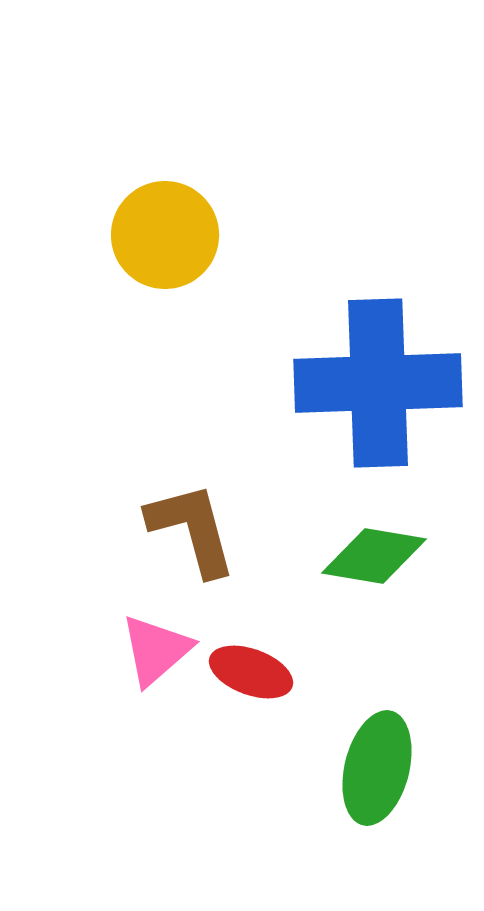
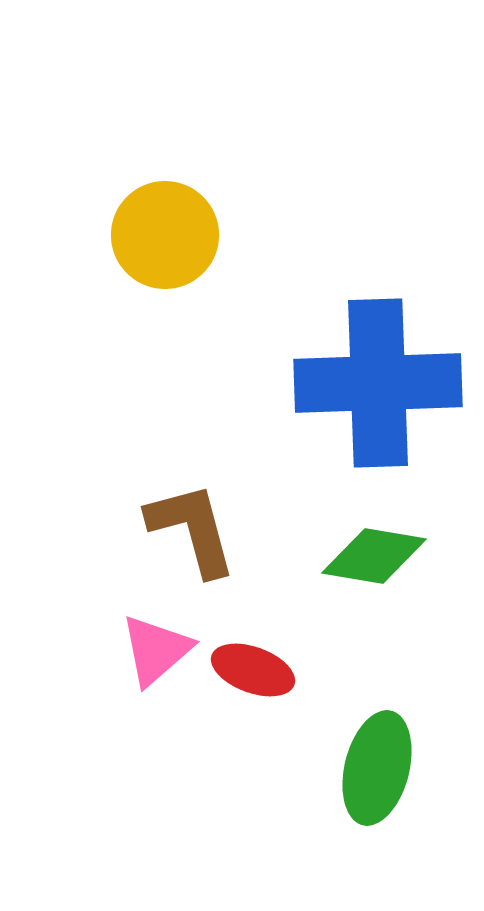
red ellipse: moved 2 px right, 2 px up
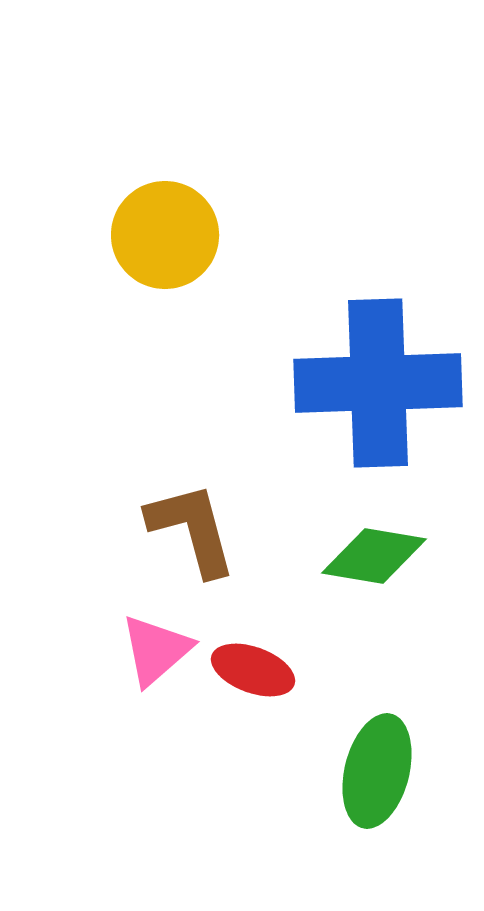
green ellipse: moved 3 px down
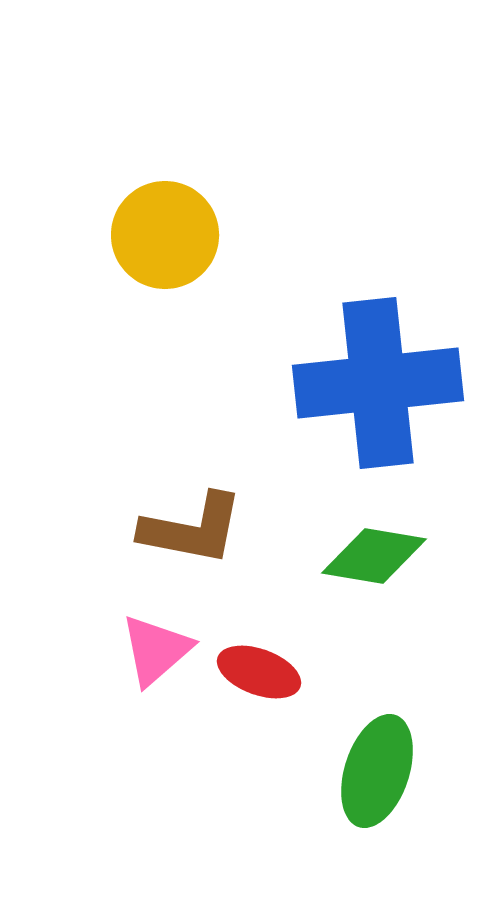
blue cross: rotated 4 degrees counterclockwise
brown L-shape: rotated 116 degrees clockwise
red ellipse: moved 6 px right, 2 px down
green ellipse: rotated 4 degrees clockwise
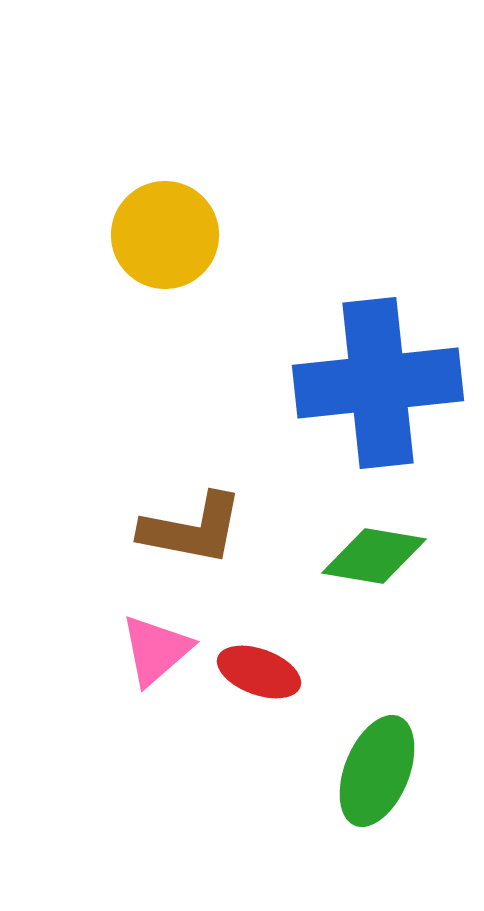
green ellipse: rotated 4 degrees clockwise
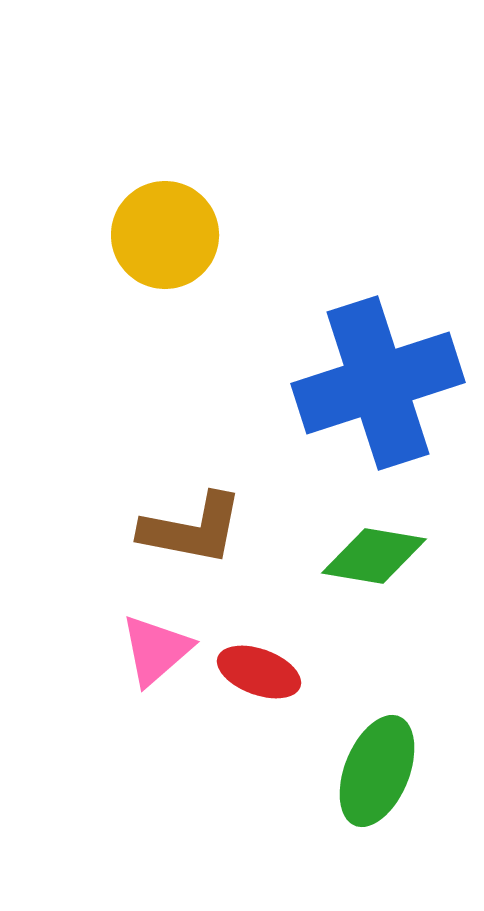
blue cross: rotated 12 degrees counterclockwise
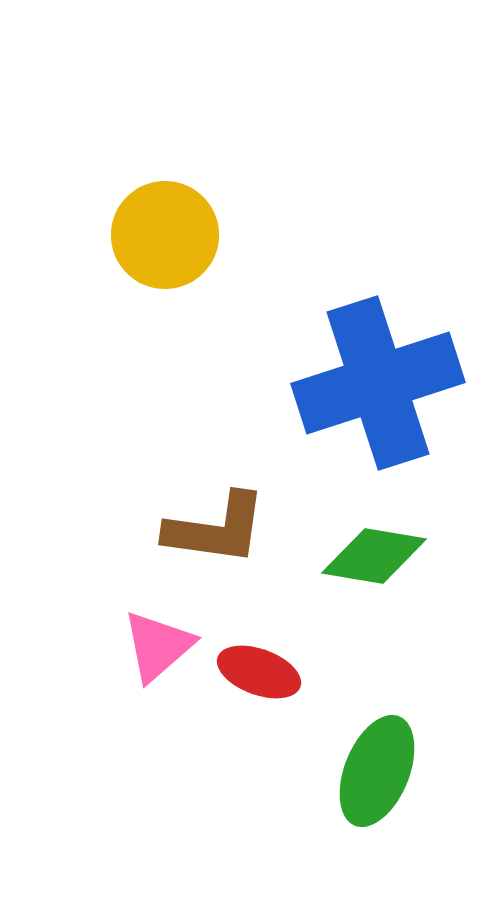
brown L-shape: moved 24 px right; rotated 3 degrees counterclockwise
pink triangle: moved 2 px right, 4 px up
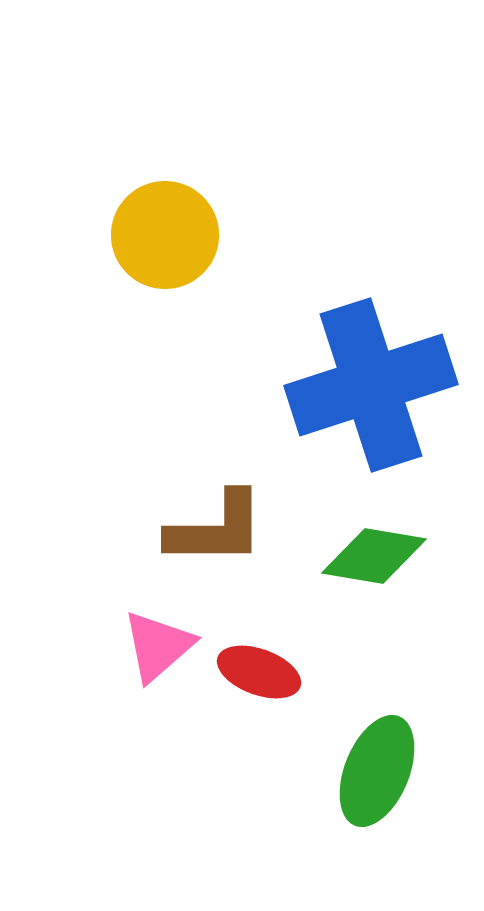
blue cross: moved 7 px left, 2 px down
brown L-shape: rotated 8 degrees counterclockwise
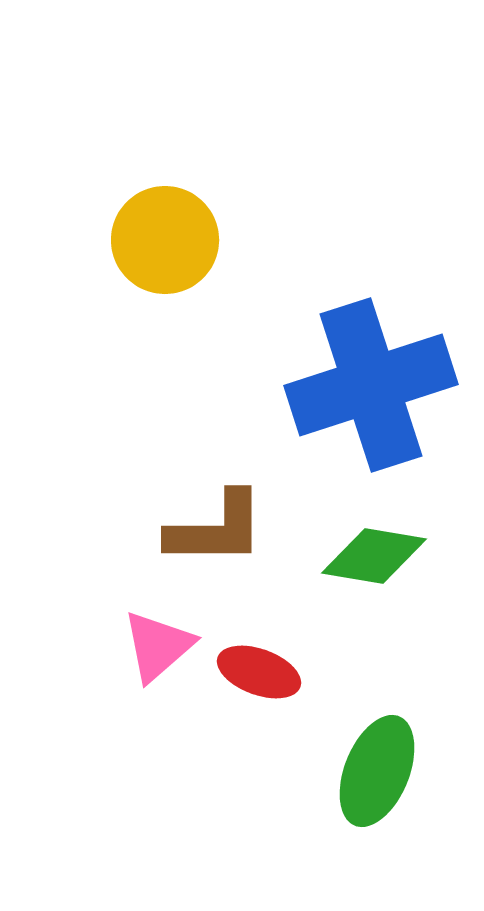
yellow circle: moved 5 px down
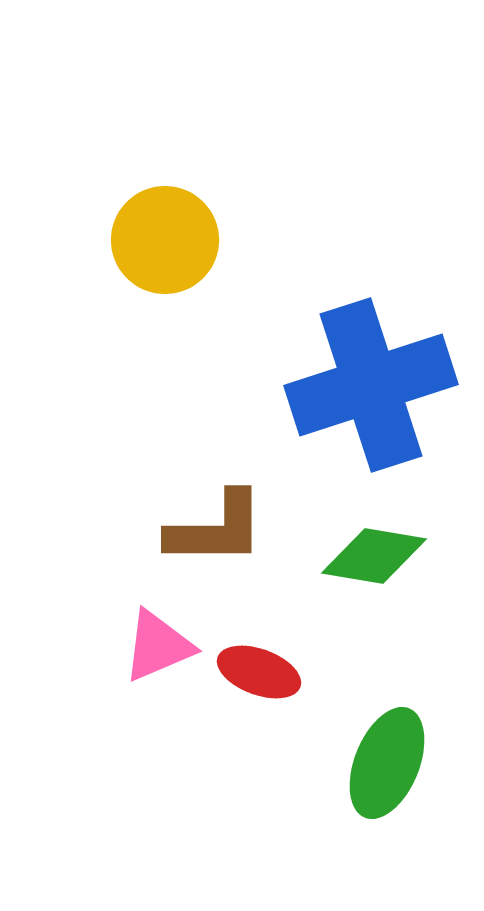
pink triangle: rotated 18 degrees clockwise
green ellipse: moved 10 px right, 8 px up
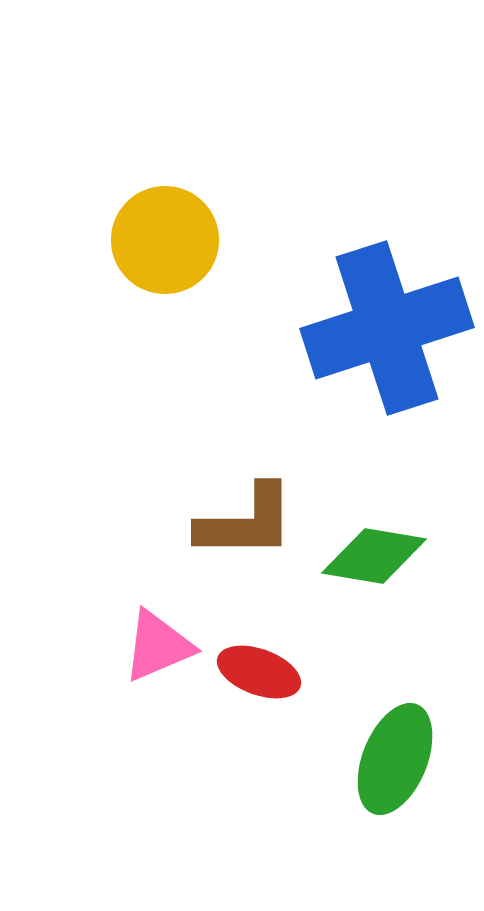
blue cross: moved 16 px right, 57 px up
brown L-shape: moved 30 px right, 7 px up
green ellipse: moved 8 px right, 4 px up
